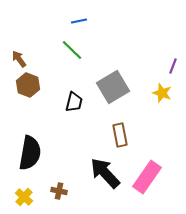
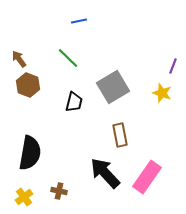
green line: moved 4 px left, 8 px down
yellow cross: rotated 12 degrees clockwise
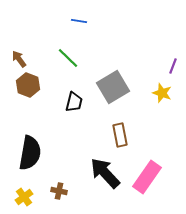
blue line: rotated 21 degrees clockwise
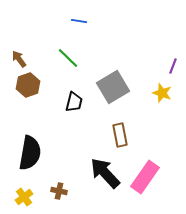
brown hexagon: rotated 20 degrees clockwise
pink rectangle: moved 2 px left
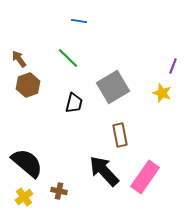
black trapezoid: moved 1 px down
black semicircle: moved 3 px left, 10 px down; rotated 60 degrees counterclockwise
black arrow: moved 1 px left, 2 px up
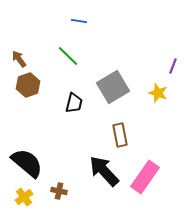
green line: moved 2 px up
yellow star: moved 4 px left
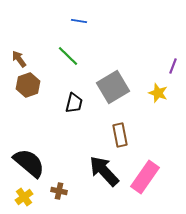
black semicircle: moved 2 px right
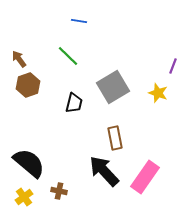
brown rectangle: moved 5 px left, 3 px down
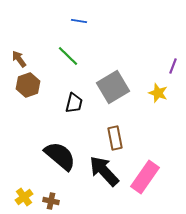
black semicircle: moved 31 px right, 7 px up
brown cross: moved 8 px left, 10 px down
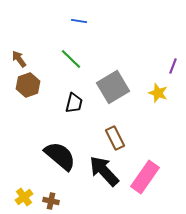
green line: moved 3 px right, 3 px down
brown rectangle: rotated 15 degrees counterclockwise
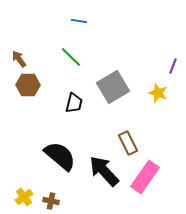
green line: moved 2 px up
brown hexagon: rotated 20 degrees clockwise
brown rectangle: moved 13 px right, 5 px down
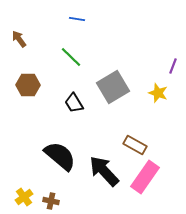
blue line: moved 2 px left, 2 px up
brown arrow: moved 20 px up
black trapezoid: rotated 135 degrees clockwise
brown rectangle: moved 7 px right, 2 px down; rotated 35 degrees counterclockwise
